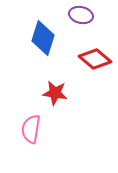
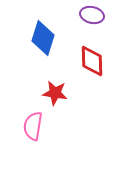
purple ellipse: moved 11 px right
red diamond: moved 3 px left, 2 px down; rotated 48 degrees clockwise
pink semicircle: moved 2 px right, 3 px up
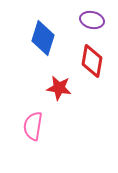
purple ellipse: moved 5 px down
red diamond: rotated 12 degrees clockwise
red star: moved 4 px right, 5 px up
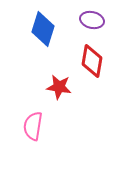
blue diamond: moved 9 px up
red star: moved 1 px up
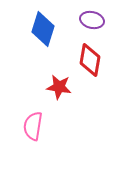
red diamond: moved 2 px left, 1 px up
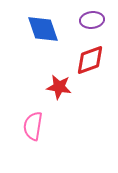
purple ellipse: rotated 20 degrees counterclockwise
blue diamond: rotated 36 degrees counterclockwise
red diamond: rotated 60 degrees clockwise
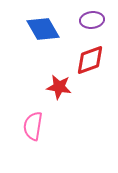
blue diamond: rotated 12 degrees counterclockwise
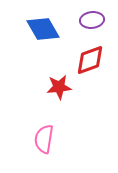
red star: rotated 15 degrees counterclockwise
pink semicircle: moved 11 px right, 13 px down
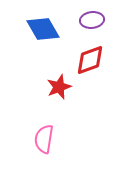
red star: rotated 15 degrees counterclockwise
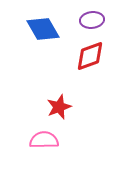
red diamond: moved 4 px up
red star: moved 20 px down
pink semicircle: moved 1 px down; rotated 80 degrees clockwise
